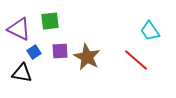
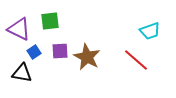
cyan trapezoid: rotated 75 degrees counterclockwise
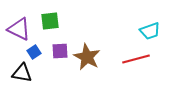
red line: moved 1 px up; rotated 56 degrees counterclockwise
